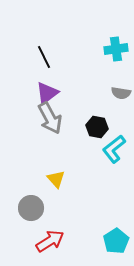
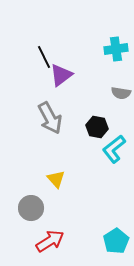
purple triangle: moved 14 px right, 18 px up
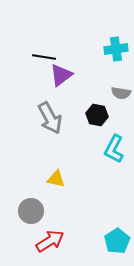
black line: rotated 55 degrees counterclockwise
black hexagon: moved 12 px up
cyan L-shape: rotated 24 degrees counterclockwise
yellow triangle: rotated 36 degrees counterclockwise
gray circle: moved 3 px down
cyan pentagon: moved 1 px right
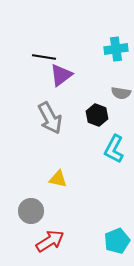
black hexagon: rotated 10 degrees clockwise
yellow triangle: moved 2 px right
cyan pentagon: rotated 10 degrees clockwise
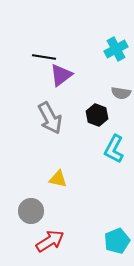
cyan cross: rotated 20 degrees counterclockwise
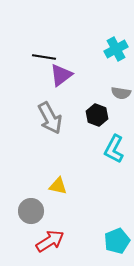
yellow triangle: moved 7 px down
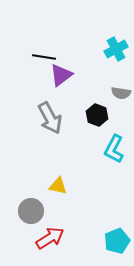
red arrow: moved 3 px up
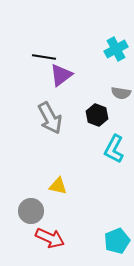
red arrow: rotated 56 degrees clockwise
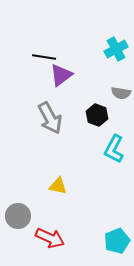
gray circle: moved 13 px left, 5 px down
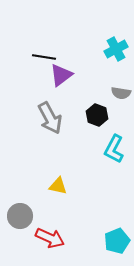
gray circle: moved 2 px right
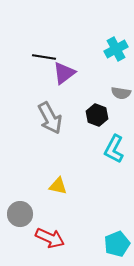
purple triangle: moved 3 px right, 2 px up
gray circle: moved 2 px up
cyan pentagon: moved 3 px down
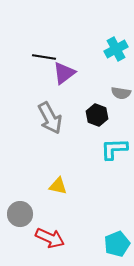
cyan L-shape: rotated 60 degrees clockwise
